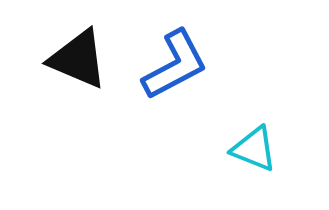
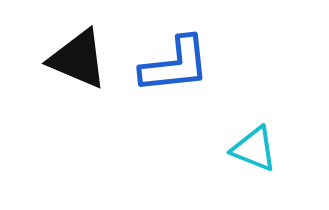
blue L-shape: rotated 22 degrees clockwise
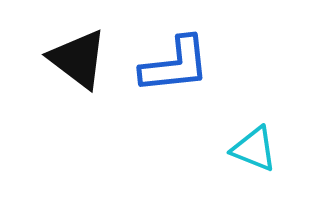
black triangle: rotated 14 degrees clockwise
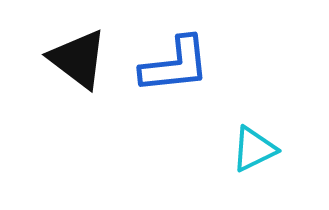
cyan triangle: rotated 48 degrees counterclockwise
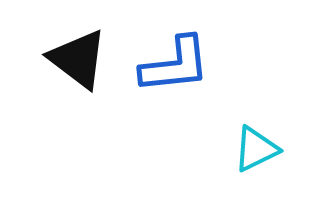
cyan triangle: moved 2 px right
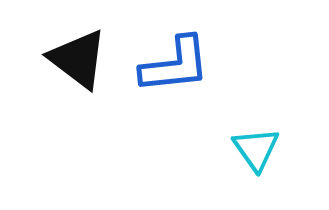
cyan triangle: rotated 39 degrees counterclockwise
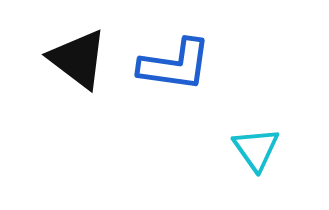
blue L-shape: rotated 14 degrees clockwise
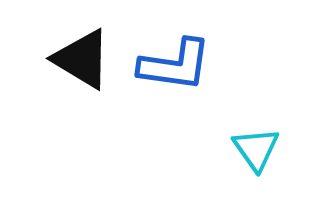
black triangle: moved 4 px right; rotated 6 degrees counterclockwise
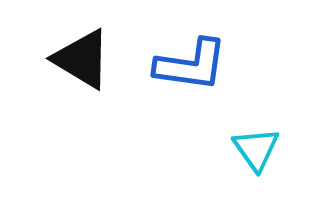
blue L-shape: moved 16 px right
